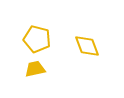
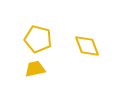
yellow pentagon: moved 1 px right
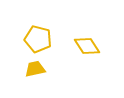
yellow diamond: rotated 12 degrees counterclockwise
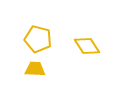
yellow trapezoid: rotated 15 degrees clockwise
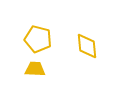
yellow diamond: rotated 28 degrees clockwise
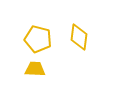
yellow diamond: moved 8 px left, 9 px up; rotated 12 degrees clockwise
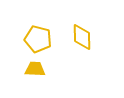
yellow diamond: moved 3 px right; rotated 8 degrees counterclockwise
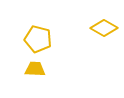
yellow diamond: moved 22 px right, 9 px up; rotated 60 degrees counterclockwise
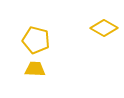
yellow pentagon: moved 2 px left, 1 px down
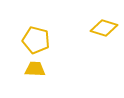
yellow diamond: rotated 12 degrees counterclockwise
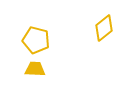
yellow diamond: rotated 56 degrees counterclockwise
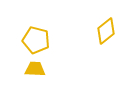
yellow diamond: moved 2 px right, 3 px down
